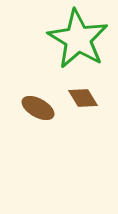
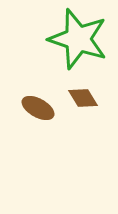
green star: rotated 12 degrees counterclockwise
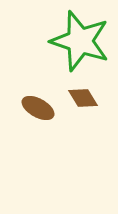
green star: moved 2 px right, 2 px down
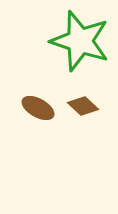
brown diamond: moved 8 px down; rotated 16 degrees counterclockwise
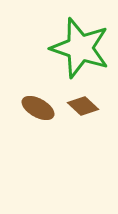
green star: moved 7 px down
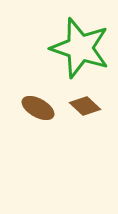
brown diamond: moved 2 px right
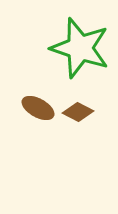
brown diamond: moved 7 px left, 6 px down; rotated 16 degrees counterclockwise
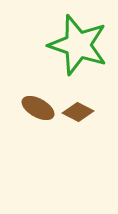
green star: moved 2 px left, 3 px up
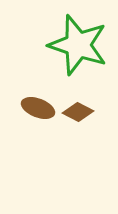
brown ellipse: rotated 8 degrees counterclockwise
